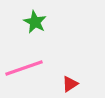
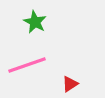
pink line: moved 3 px right, 3 px up
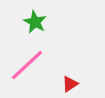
pink line: rotated 24 degrees counterclockwise
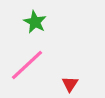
red triangle: rotated 24 degrees counterclockwise
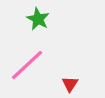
green star: moved 3 px right, 3 px up
